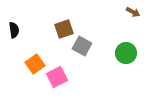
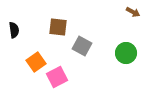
brown square: moved 6 px left, 2 px up; rotated 24 degrees clockwise
orange square: moved 1 px right, 2 px up
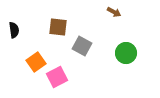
brown arrow: moved 19 px left
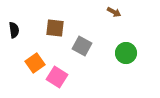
brown square: moved 3 px left, 1 px down
orange square: moved 1 px left, 1 px down
pink square: rotated 30 degrees counterclockwise
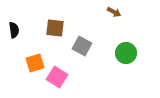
orange square: rotated 18 degrees clockwise
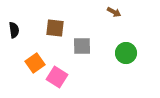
gray square: rotated 30 degrees counterclockwise
orange square: rotated 18 degrees counterclockwise
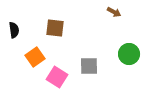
gray square: moved 7 px right, 20 px down
green circle: moved 3 px right, 1 px down
orange square: moved 6 px up
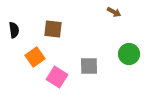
brown square: moved 2 px left, 1 px down
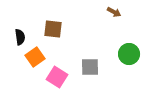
black semicircle: moved 6 px right, 7 px down
gray square: moved 1 px right, 1 px down
